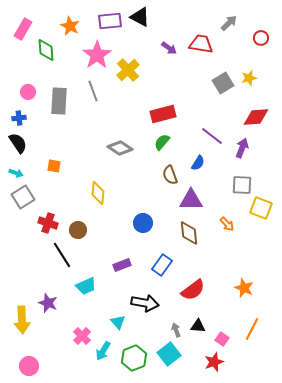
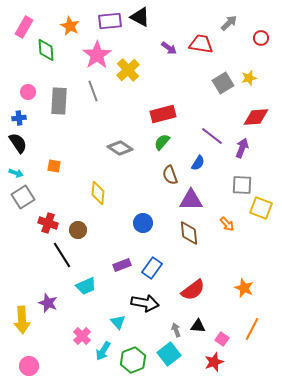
pink rectangle at (23, 29): moved 1 px right, 2 px up
blue rectangle at (162, 265): moved 10 px left, 3 px down
green hexagon at (134, 358): moved 1 px left, 2 px down
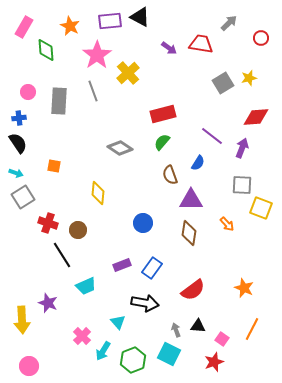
yellow cross at (128, 70): moved 3 px down
brown diamond at (189, 233): rotated 15 degrees clockwise
cyan square at (169, 354): rotated 25 degrees counterclockwise
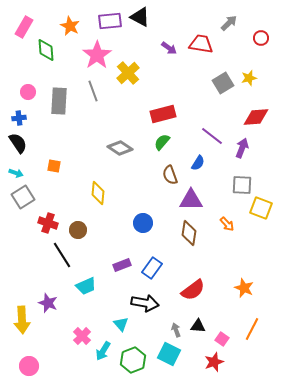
cyan triangle at (118, 322): moved 3 px right, 2 px down
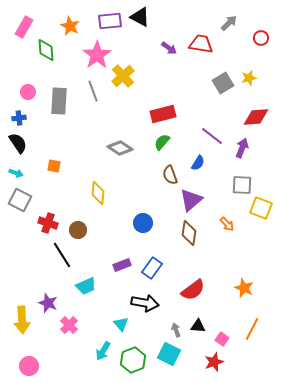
yellow cross at (128, 73): moved 5 px left, 3 px down
gray square at (23, 197): moved 3 px left, 3 px down; rotated 30 degrees counterclockwise
purple triangle at (191, 200): rotated 40 degrees counterclockwise
pink cross at (82, 336): moved 13 px left, 11 px up
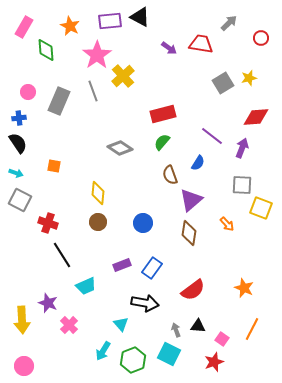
gray rectangle at (59, 101): rotated 20 degrees clockwise
brown circle at (78, 230): moved 20 px right, 8 px up
pink circle at (29, 366): moved 5 px left
